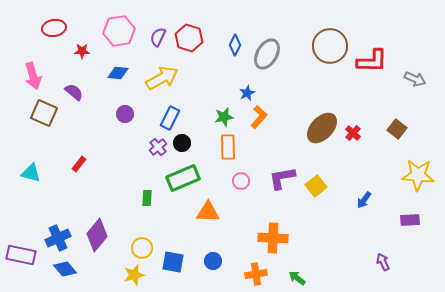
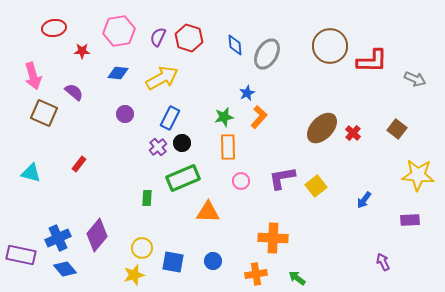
blue diamond at (235, 45): rotated 30 degrees counterclockwise
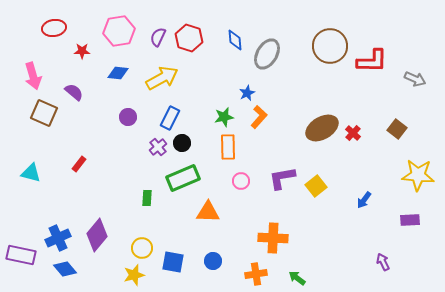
blue diamond at (235, 45): moved 5 px up
purple circle at (125, 114): moved 3 px right, 3 px down
brown ellipse at (322, 128): rotated 16 degrees clockwise
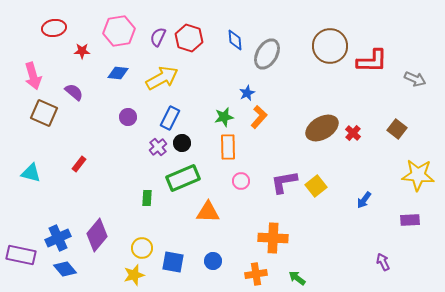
purple L-shape at (282, 178): moved 2 px right, 4 px down
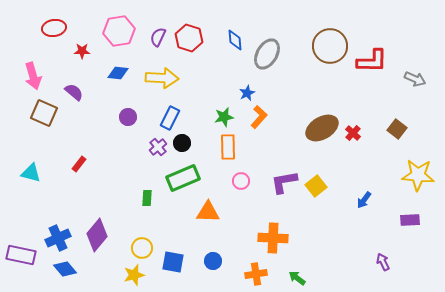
yellow arrow at (162, 78): rotated 32 degrees clockwise
